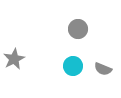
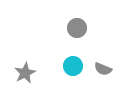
gray circle: moved 1 px left, 1 px up
gray star: moved 11 px right, 14 px down
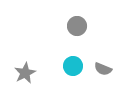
gray circle: moved 2 px up
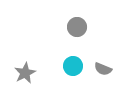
gray circle: moved 1 px down
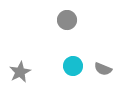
gray circle: moved 10 px left, 7 px up
gray star: moved 5 px left, 1 px up
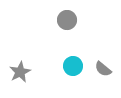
gray semicircle: rotated 18 degrees clockwise
